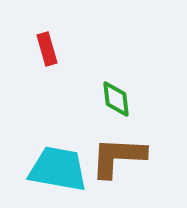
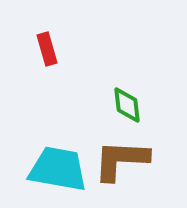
green diamond: moved 11 px right, 6 px down
brown L-shape: moved 3 px right, 3 px down
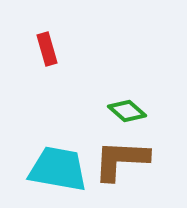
green diamond: moved 6 px down; rotated 42 degrees counterclockwise
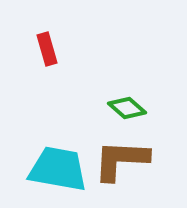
green diamond: moved 3 px up
